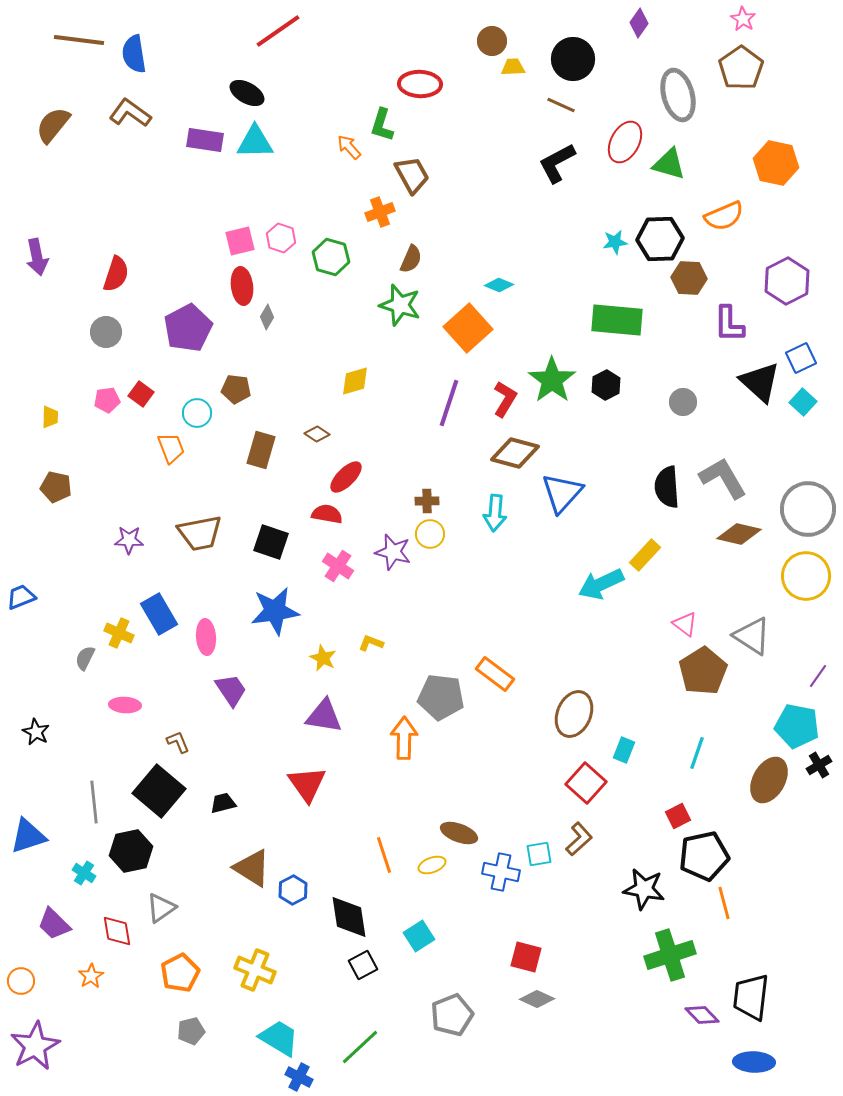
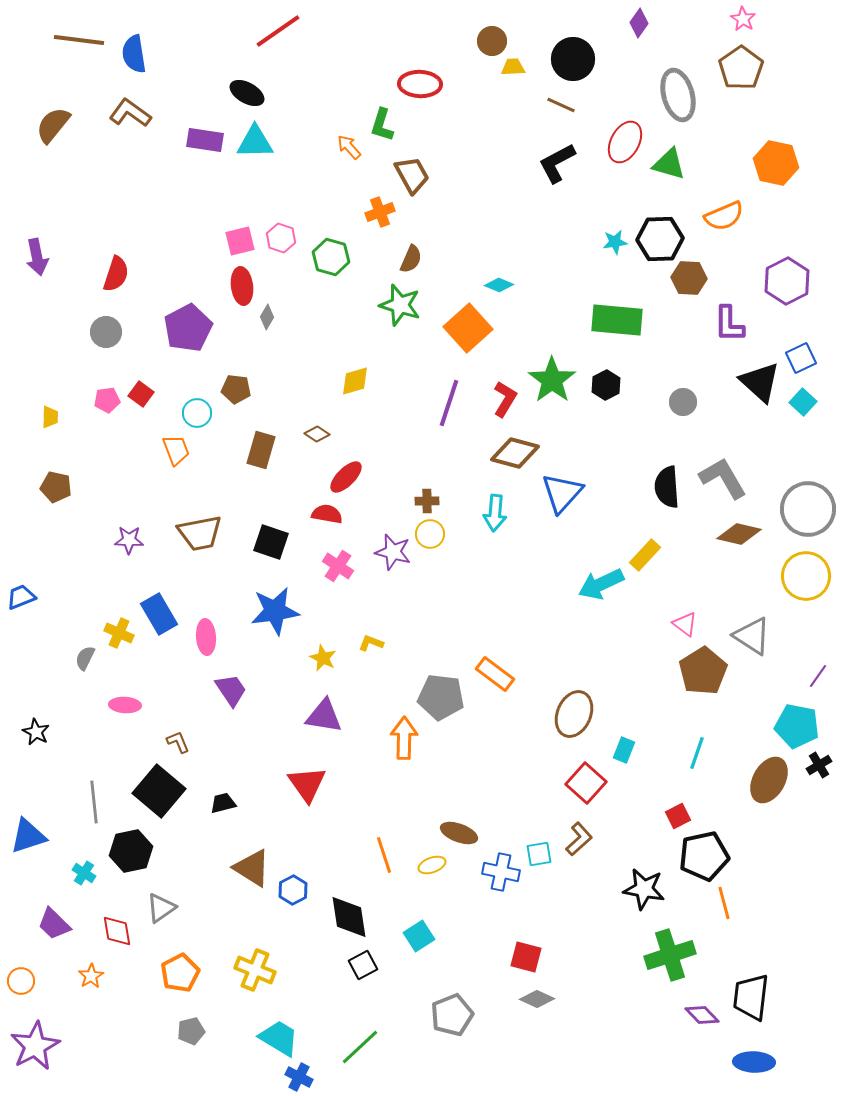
orange trapezoid at (171, 448): moved 5 px right, 2 px down
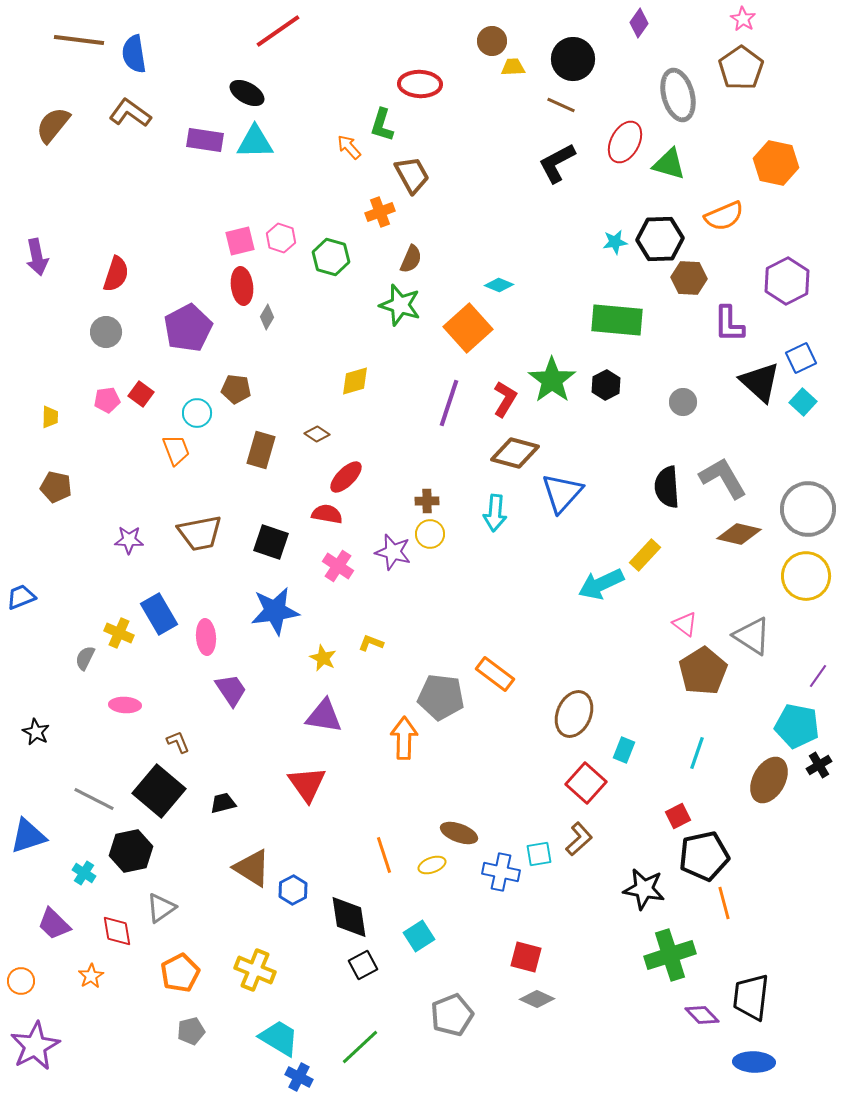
gray line at (94, 802): moved 3 px up; rotated 57 degrees counterclockwise
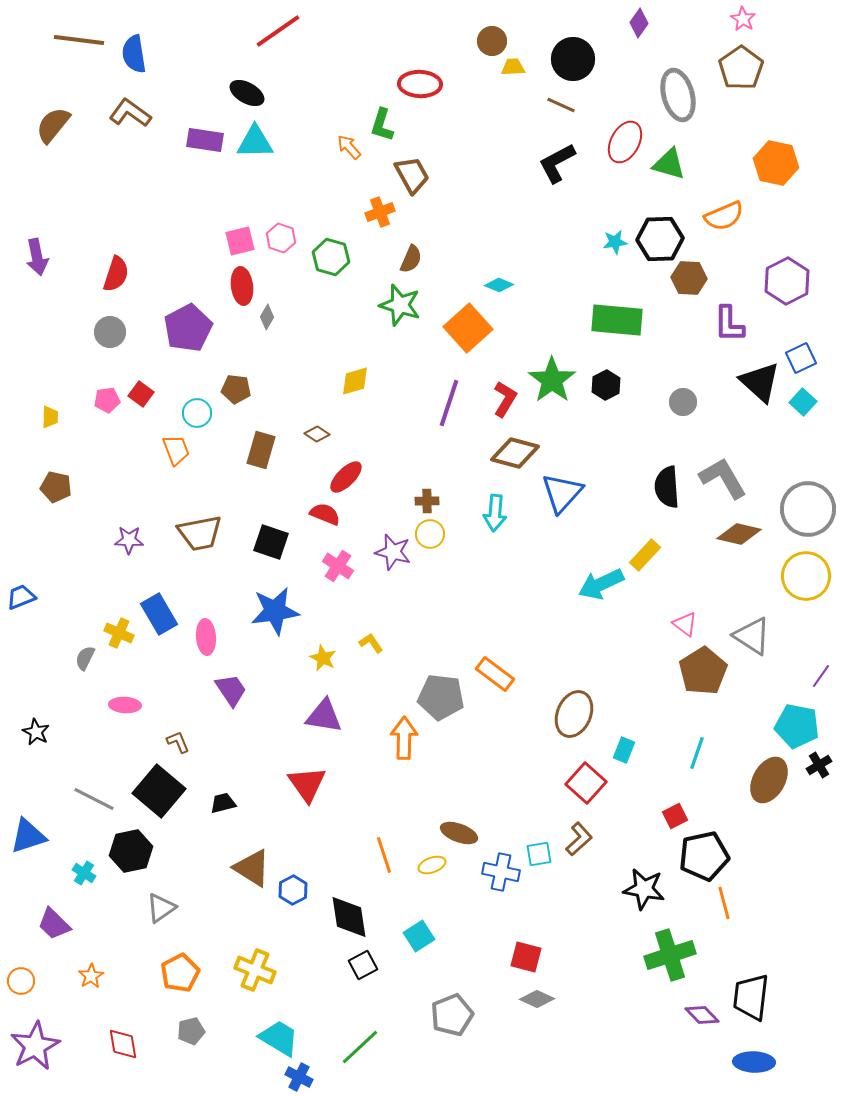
gray circle at (106, 332): moved 4 px right
red semicircle at (327, 514): moved 2 px left; rotated 12 degrees clockwise
yellow L-shape at (371, 643): rotated 35 degrees clockwise
purple line at (818, 676): moved 3 px right
red square at (678, 816): moved 3 px left
red diamond at (117, 931): moved 6 px right, 113 px down
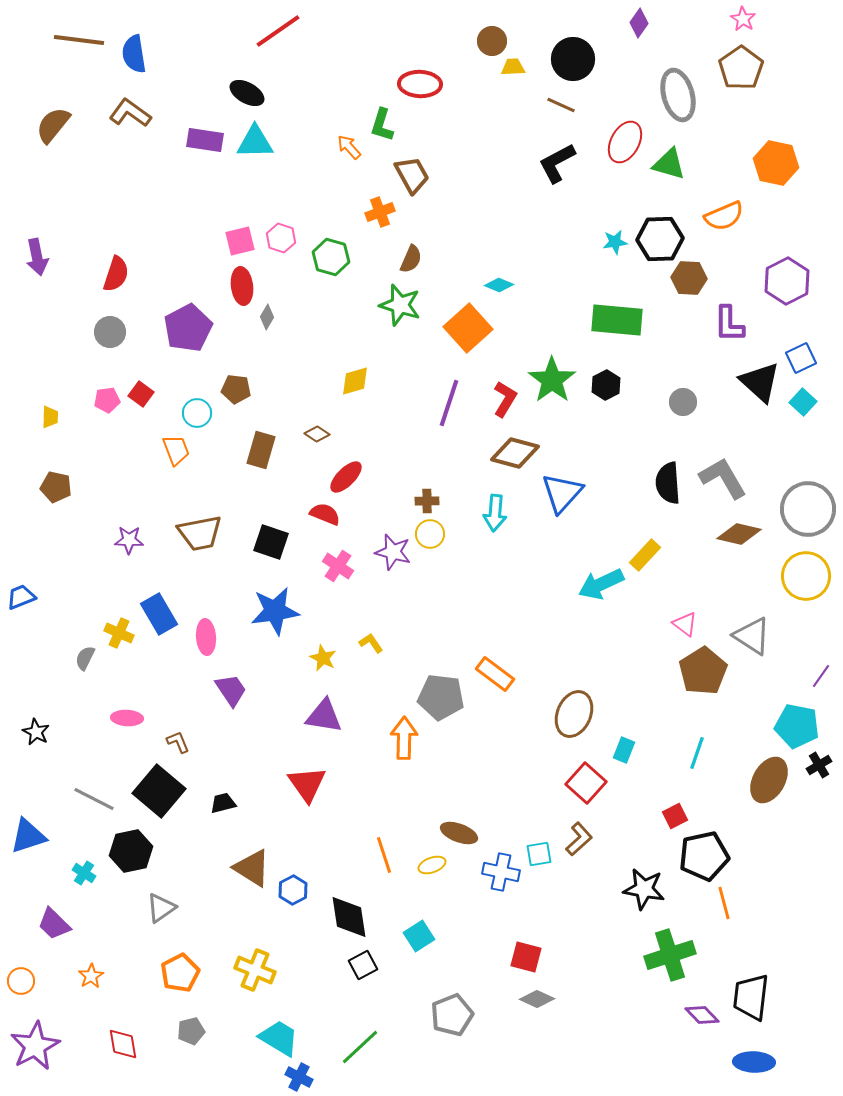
black semicircle at (667, 487): moved 1 px right, 4 px up
pink ellipse at (125, 705): moved 2 px right, 13 px down
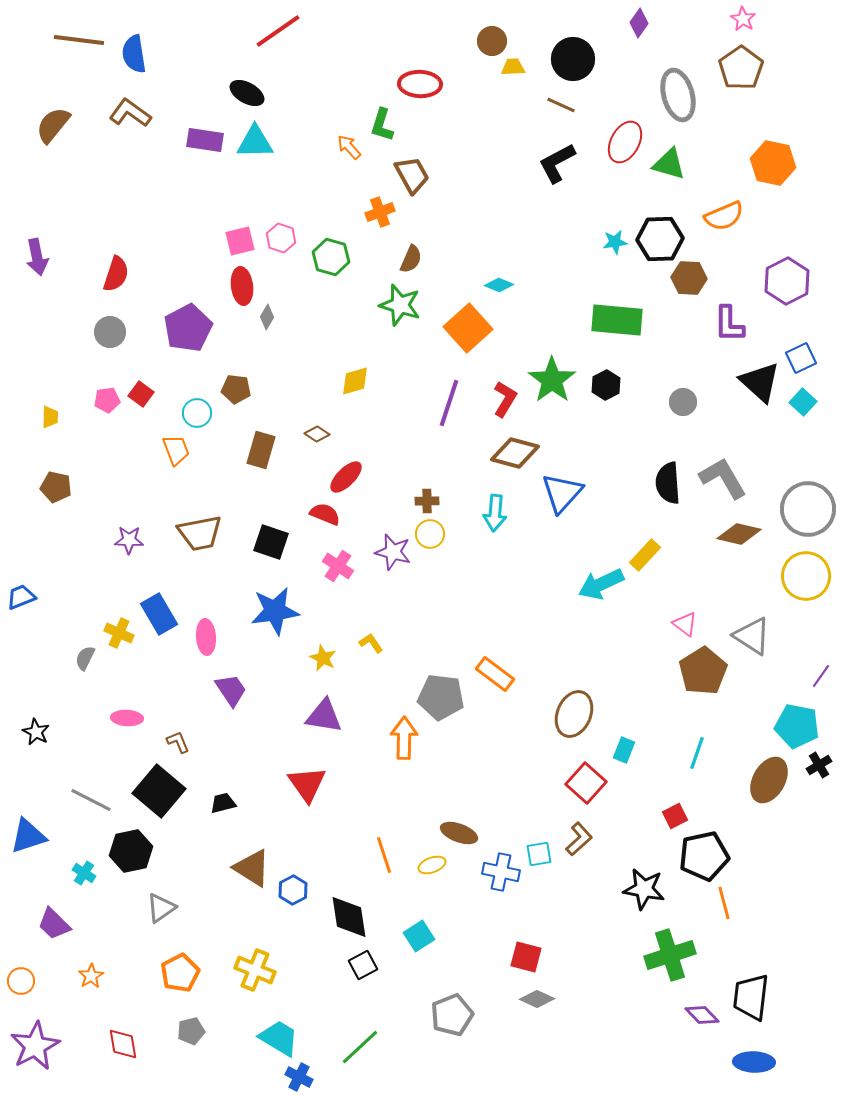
orange hexagon at (776, 163): moved 3 px left
gray line at (94, 799): moved 3 px left, 1 px down
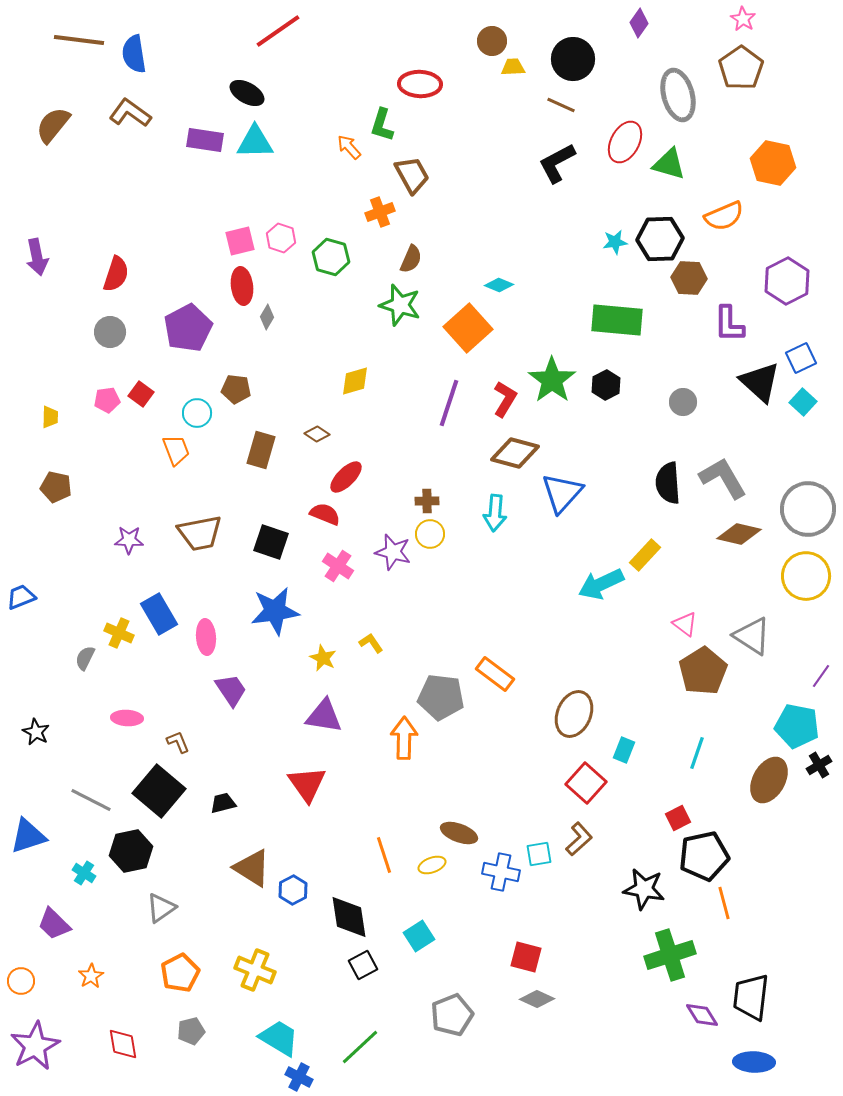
red square at (675, 816): moved 3 px right, 2 px down
purple diamond at (702, 1015): rotated 12 degrees clockwise
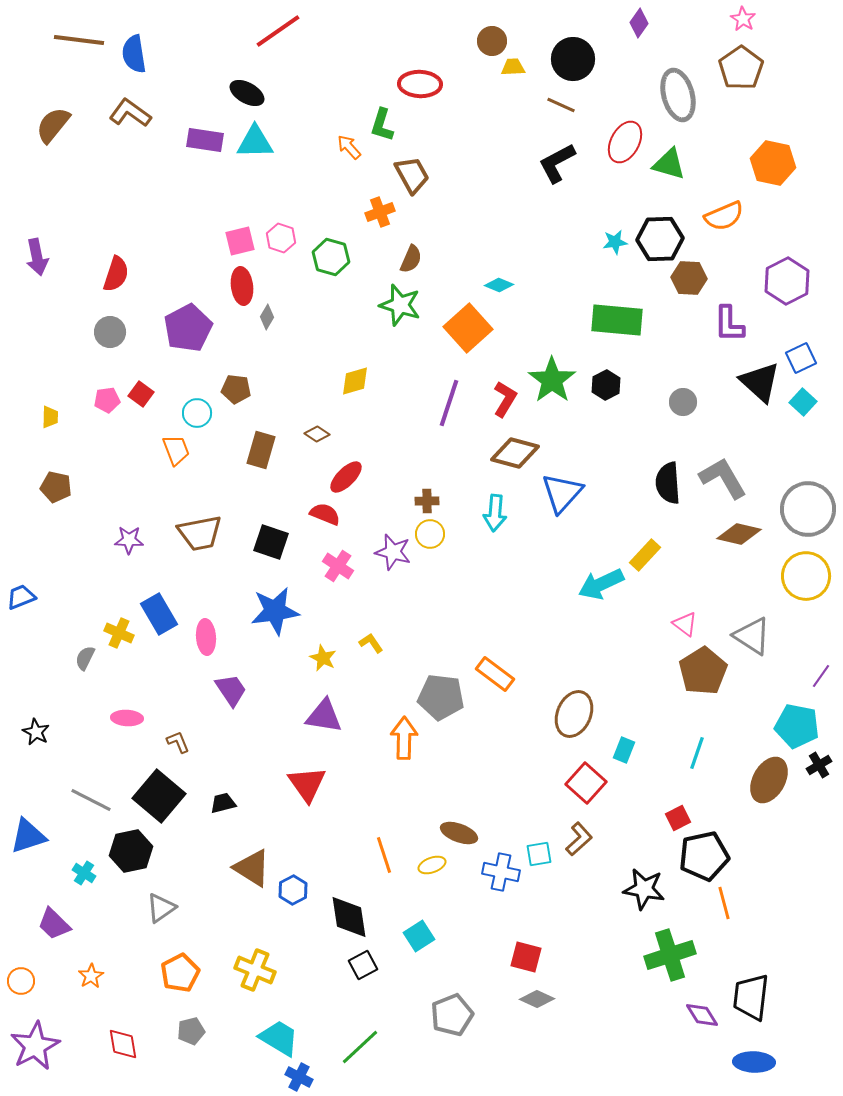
black square at (159, 791): moved 5 px down
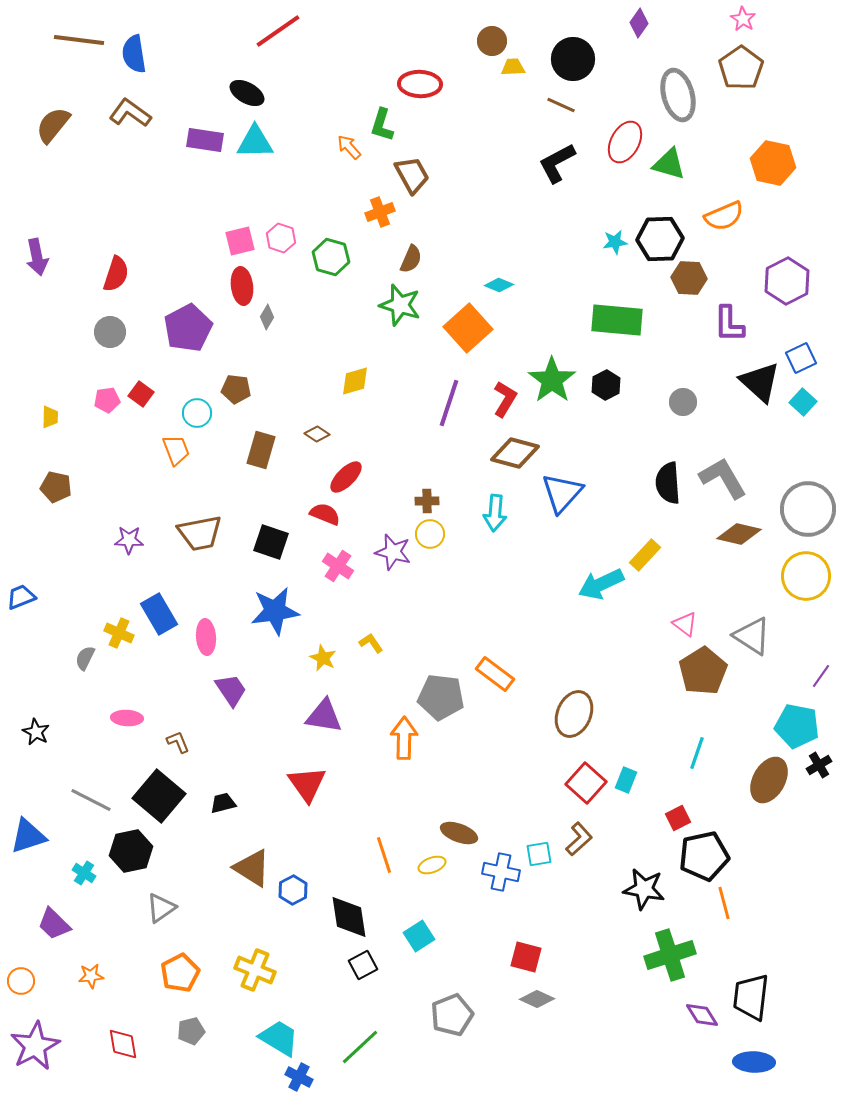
cyan rectangle at (624, 750): moved 2 px right, 30 px down
orange star at (91, 976): rotated 25 degrees clockwise
